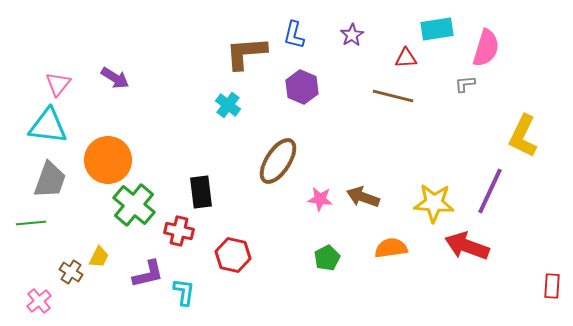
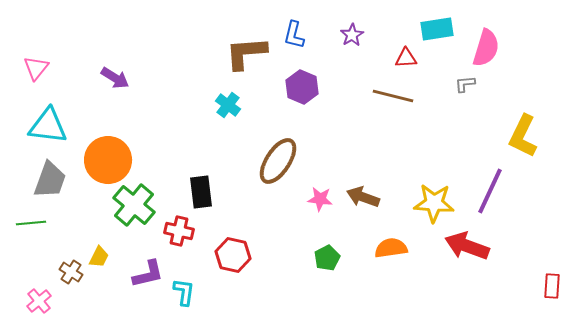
pink triangle: moved 22 px left, 16 px up
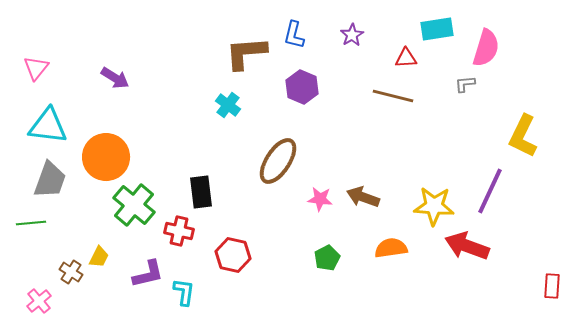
orange circle: moved 2 px left, 3 px up
yellow star: moved 3 px down
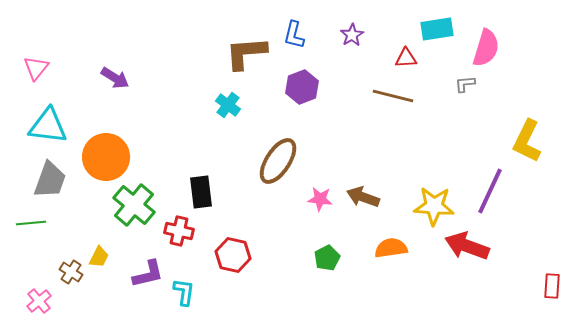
purple hexagon: rotated 16 degrees clockwise
yellow L-shape: moved 4 px right, 5 px down
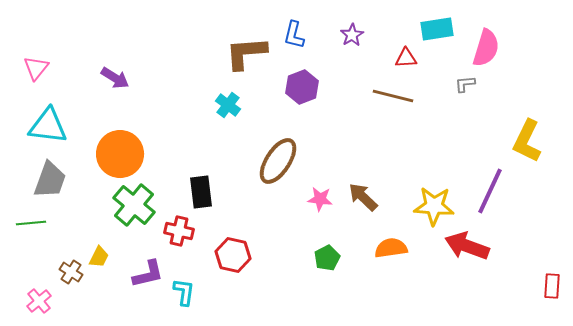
orange circle: moved 14 px right, 3 px up
brown arrow: rotated 24 degrees clockwise
